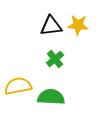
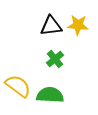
yellow semicircle: rotated 48 degrees clockwise
green semicircle: moved 1 px left, 2 px up
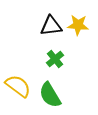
green semicircle: rotated 124 degrees counterclockwise
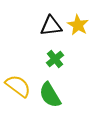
yellow star: rotated 25 degrees clockwise
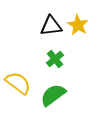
yellow semicircle: moved 3 px up
green semicircle: moved 3 px right; rotated 84 degrees clockwise
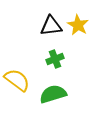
green cross: rotated 18 degrees clockwise
yellow semicircle: moved 1 px left, 3 px up
green semicircle: moved 1 px up; rotated 20 degrees clockwise
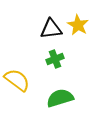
black triangle: moved 3 px down
green semicircle: moved 7 px right, 4 px down
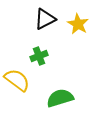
yellow star: moved 1 px up
black triangle: moved 6 px left, 10 px up; rotated 20 degrees counterclockwise
green cross: moved 16 px left, 3 px up
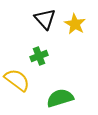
black triangle: rotated 45 degrees counterclockwise
yellow star: moved 3 px left
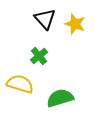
yellow star: rotated 10 degrees counterclockwise
green cross: rotated 18 degrees counterclockwise
yellow semicircle: moved 3 px right, 4 px down; rotated 20 degrees counterclockwise
